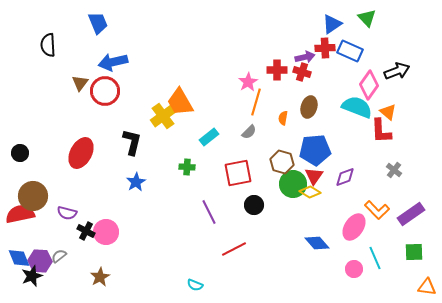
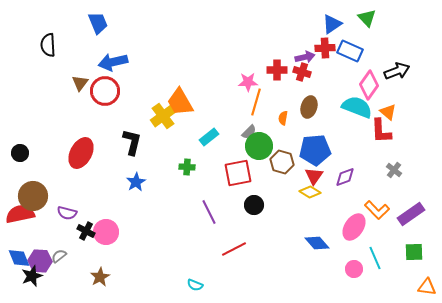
pink star at (248, 82): rotated 30 degrees clockwise
green circle at (293, 184): moved 34 px left, 38 px up
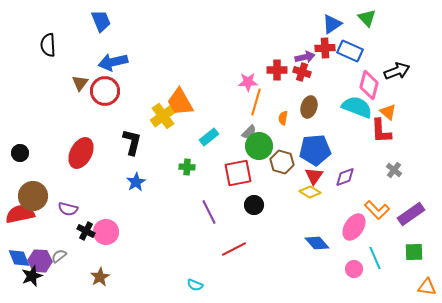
blue trapezoid at (98, 23): moved 3 px right, 2 px up
pink diamond at (369, 85): rotated 20 degrees counterclockwise
purple semicircle at (67, 213): moved 1 px right, 4 px up
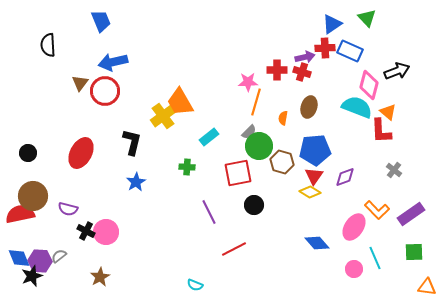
black circle at (20, 153): moved 8 px right
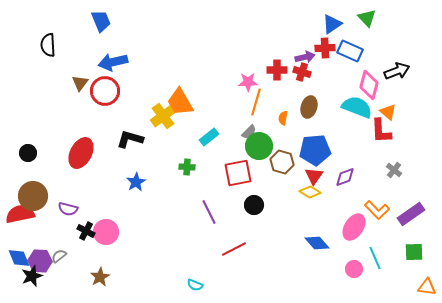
black L-shape at (132, 142): moved 2 px left, 3 px up; rotated 88 degrees counterclockwise
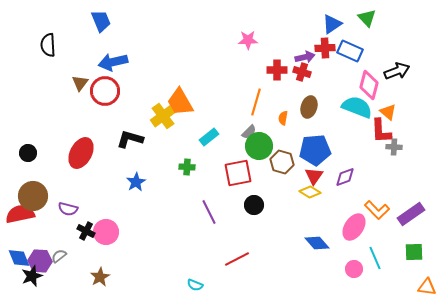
pink star at (248, 82): moved 42 px up
gray cross at (394, 170): moved 23 px up; rotated 35 degrees counterclockwise
red line at (234, 249): moved 3 px right, 10 px down
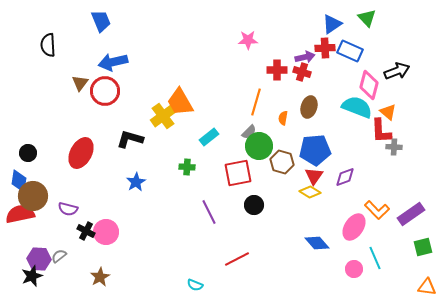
green square at (414, 252): moved 9 px right, 5 px up; rotated 12 degrees counterclockwise
blue diamond at (19, 258): moved 77 px up; rotated 30 degrees clockwise
purple hexagon at (40, 261): moved 1 px left, 2 px up
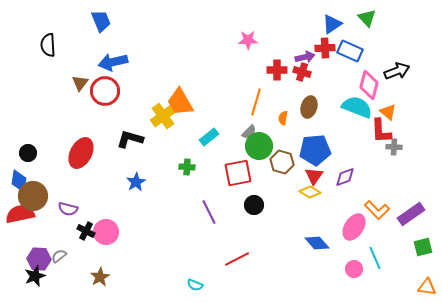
black star at (32, 276): moved 3 px right
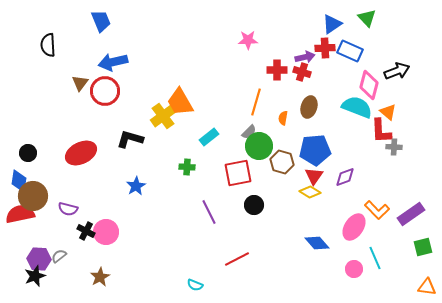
red ellipse at (81, 153): rotated 36 degrees clockwise
blue star at (136, 182): moved 4 px down
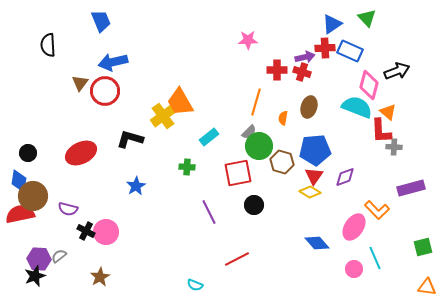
purple rectangle at (411, 214): moved 26 px up; rotated 20 degrees clockwise
